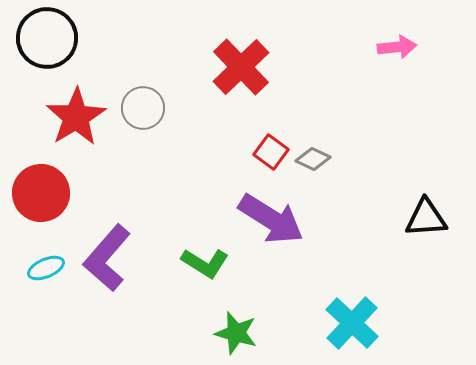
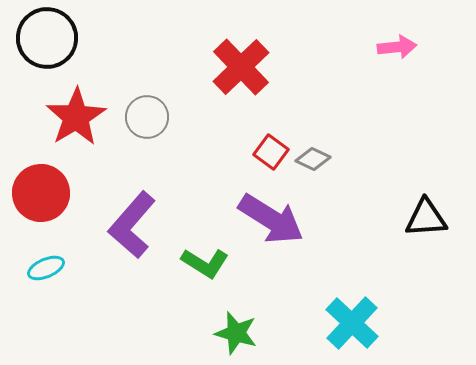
gray circle: moved 4 px right, 9 px down
purple L-shape: moved 25 px right, 33 px up
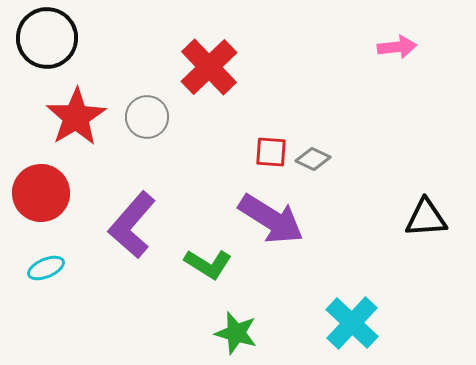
red cross: moved 32 px left
red square: rotated 32 degrees counterclockwise
green L-shape: moved 3 px right, 1 px down
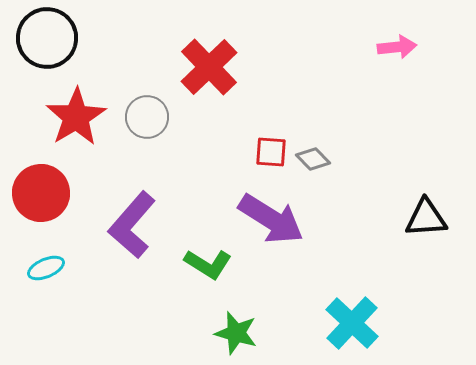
gray diamond: rotated 20 degrees clockwise
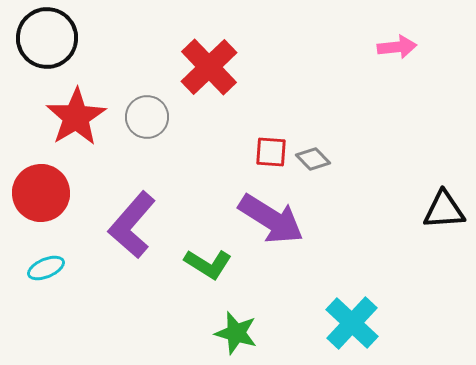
black triangle: moved 18 px right, 8 px up
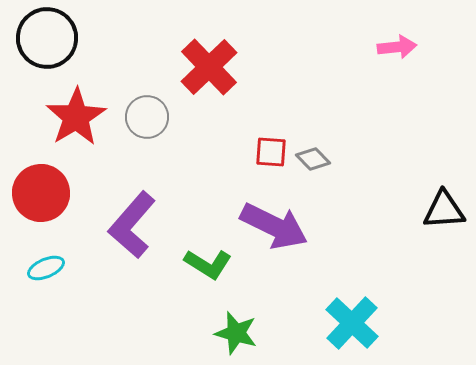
purple arrow: moved 3 px right, 7 px down; rotated 6 degrees counterclockwise
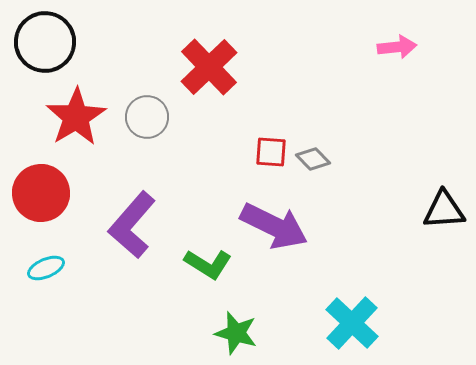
black circle: moved 2 px left, 4 px down
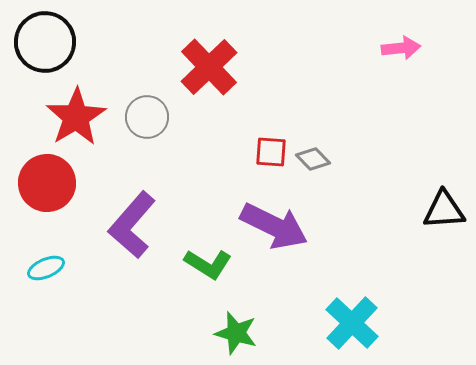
pink arrow: moved 4 px right, 1 px down
red circle: moved 6 px right, 10 px up
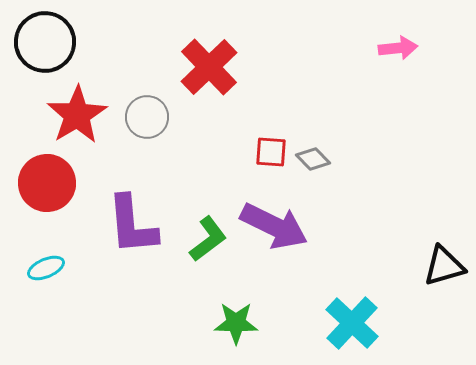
pink arrow: moved 3 px left
red star: moved 1 px right, 2 px up
black triangle: moved 56 px down; rotated 12 degrees counterclockwise
purple L-shape: rotated 46 degrees counterclockwise
green L-shape: moved 25 px up; rotated 69 degrees counterclockwise
green star: moved 10 px up; rotated 15 degrees counterclockwise
